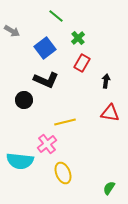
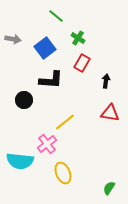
gray arrow: moved 1 px right, 8 px down; rotated 21 degrees counterclockwise
green cross: rotated 16 degrees counterclockwise
black L-shape: moved 5 px right; rotated 20 degrees counterclockwise
yellow line: rotated 25 degrees counterclockwise
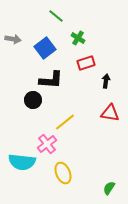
red rectangle: moved 4 px right; rotated 42 degrees clockwise
black circle: moved 9 px right
cyan semicircle: moved 2 px right, 1 px down
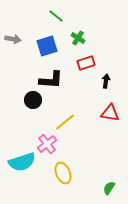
blue square: moved 2 px right, 2 px up; rotated 20 degrees clockwise
cyan semicircle: rotated 24 degrees counterclockwise
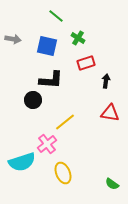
blue square: rotated 30 degrees clockwise
green semicircle: moved 3 px right, 4 px up; rotated 88 degrees counterclockwise
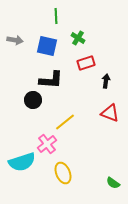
green line: rotated 49 degrees clockwise
gray arrow: moved 2 px right, 1 px down
red triangle: rotated 12 degrees clockwise
green semicircle: moved 1 px right, 1 px up
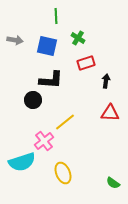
red triangle: rotated 18 degrees counterclockwise
pink cross: moved 3 px left, 3 px up
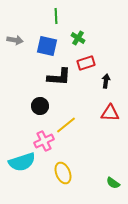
black L-shape: moved 8 px right, 3 px up
black circle: moved 7 px right, 6 px down
yellow line: moved 1 px right, 3 px down
pink cross: rotated 12 degrees clockwise
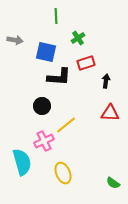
green cross: rotated 24 degrees clockwise
blue square: moved 1 px left, 6 px down
black circle: moved 2 px right
cyan semicircle: rotated 88 degrees counterclockwise
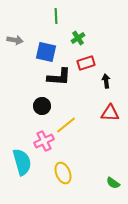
black arrow: rotated 16 degrees counterclockwise
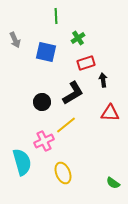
gray arrow: rotated 56 degrees clockwise
black L-shape: moved 14 px right, 16 px down; rotated 35 degrees counterclockwise
black arrow: moved 3 px left, 1 px up
black circle: moved 4 px up
